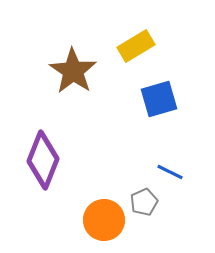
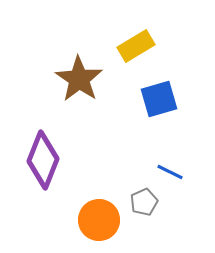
brown star: moved 6 px right, 8 px down
orange circle: moved 5 px left
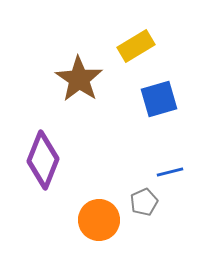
blue line: rotated 40 degrees counterclockwise
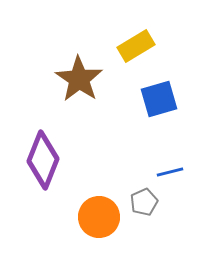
orange circle: moved 3 px up
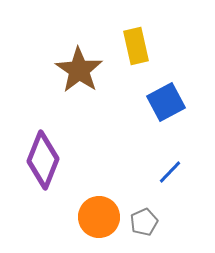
yellow rectangle: rotated 72 degrees counterclockwise
brown star: moved 9 px up
blue square: moved 7 px right, 3 px down; rotated 12 degrees counterclockwise
blue line: rotated 32 degrees counterclockwise
gray pentagon: moved 20 px down
